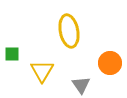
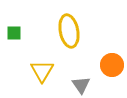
green square: moved 2 px right, 21 px up
orange circle: moved 2 px right, 2 px down
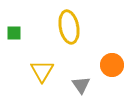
yellow ellipse: moved 4 px up
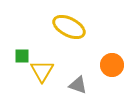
yellow ellipse: rotated 52 degrees counterclockwise
green square: moved 8 px right, 23 px down
gray triangle: moved 3 px left; rotated 36 degrees counterclockwise
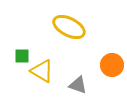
yellow triangle: rotated 30 degrees counterclockwise
